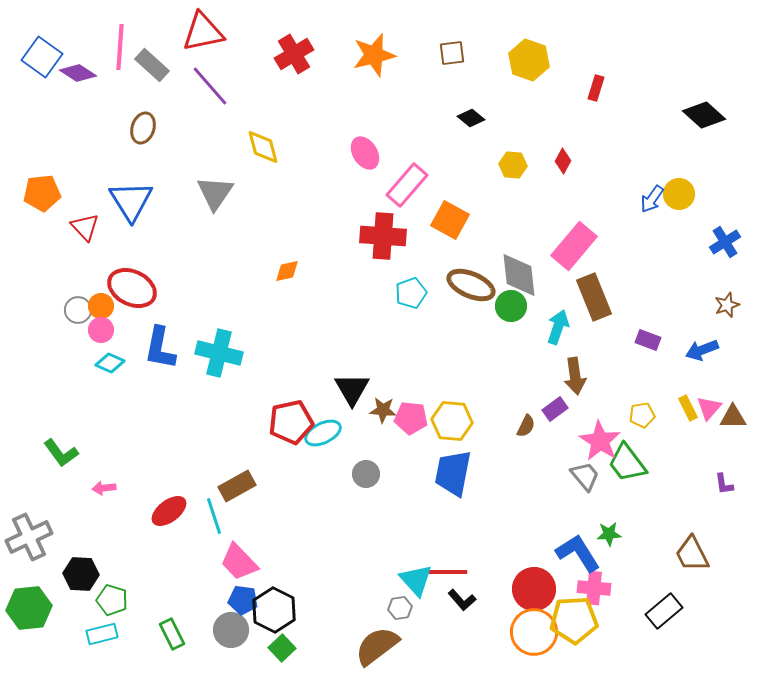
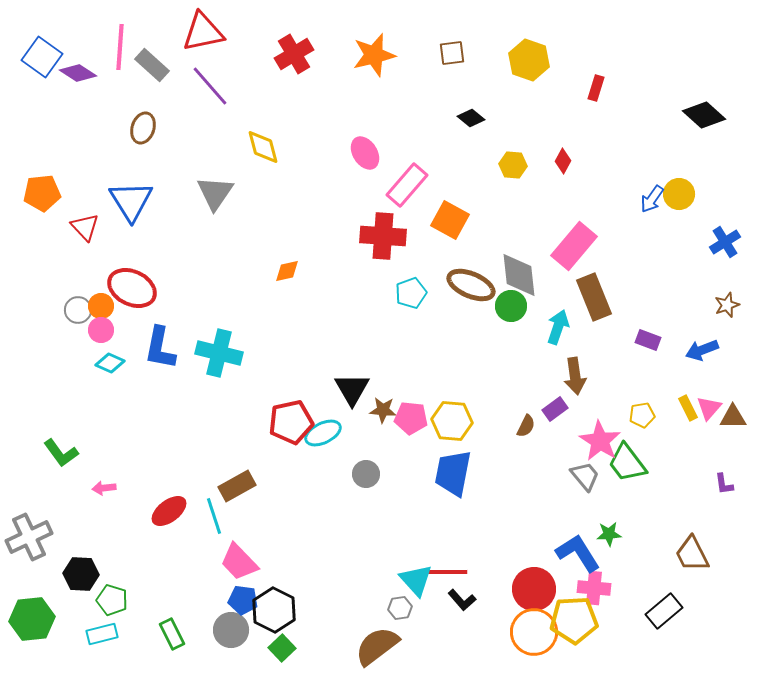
green hexagon at (29, 608): moved 3 px right, 11 px down
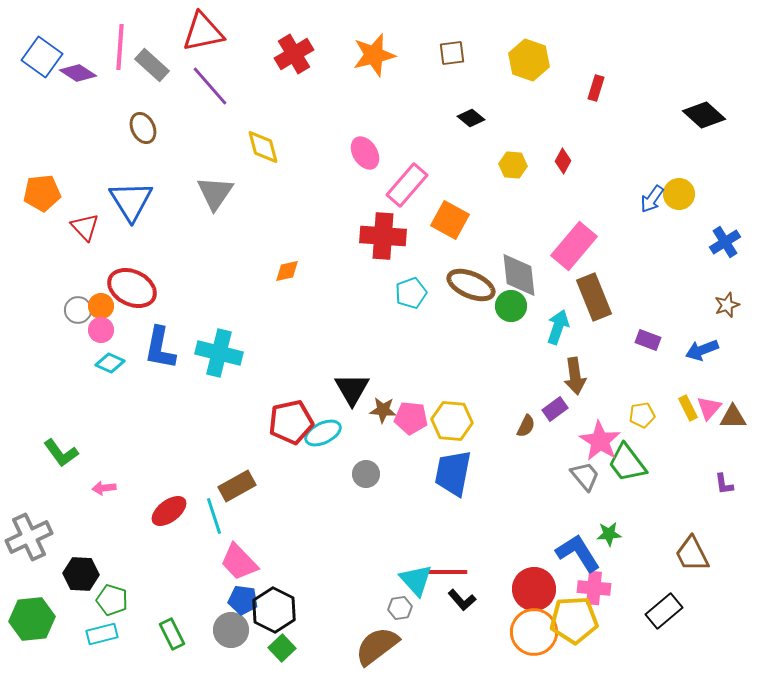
brown ellipse at (143, 128): rotated 44 degrees counterclockwise
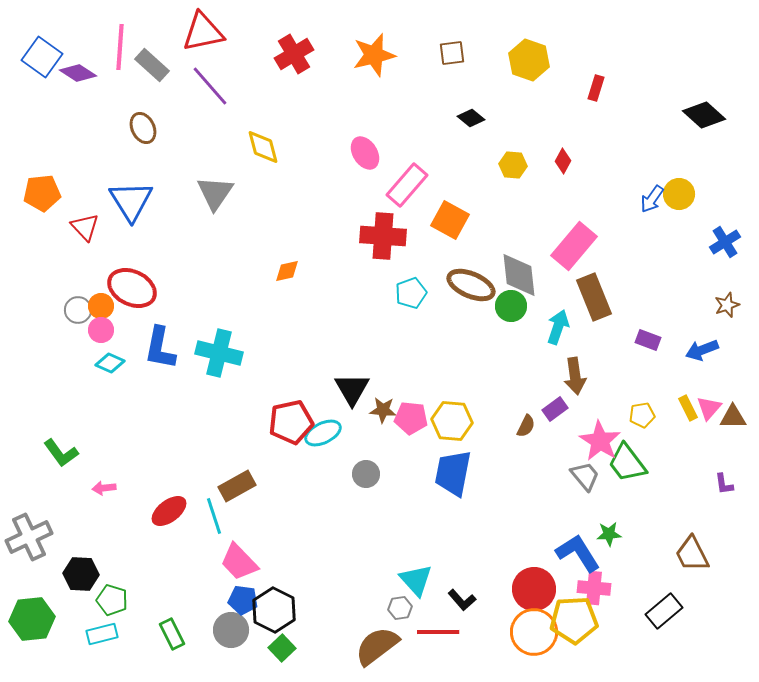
red line at (446, 572): moved 8 px left, 60 px down
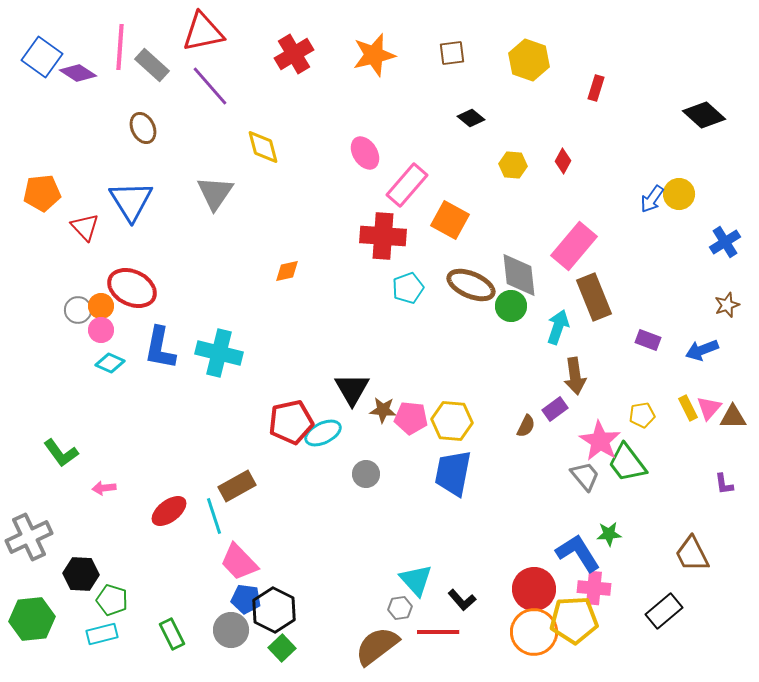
cyan pentagon at (411, 293): moved 3 px left, 5 px up
blue pentagon at (243, 600): moved 3 px right, 1 px up
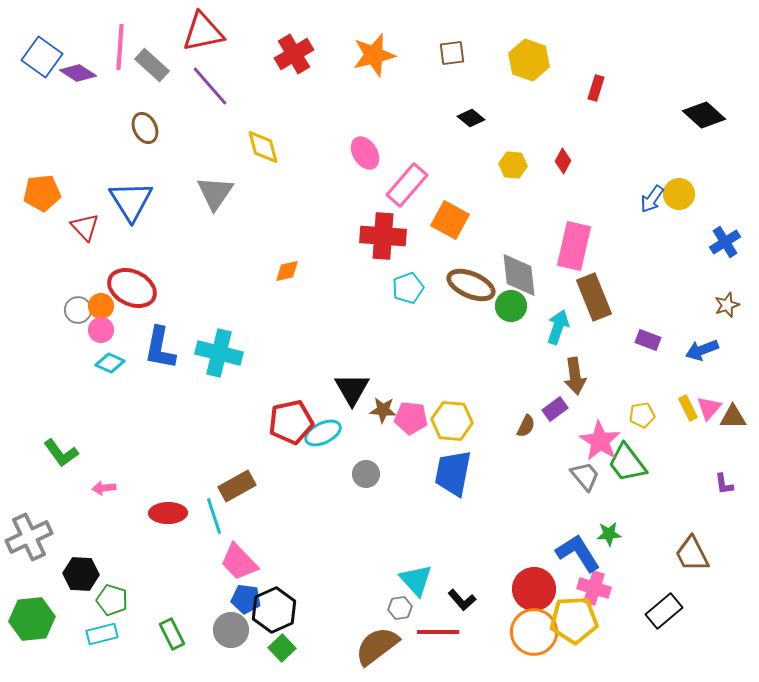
brown ellipse at (143, 128): moved 2 px right
pink rectangle at (574, 246): rotated 27 degrees counterclockwise
red ellipse at (169, 511): moved 1 px left, 2 px down; rotated 36 degrees clockwise
pink cross at (594, 588): rotated 12 degrees clockwise
black hexagon at (274, 610): rotated 9 degrees clockwise
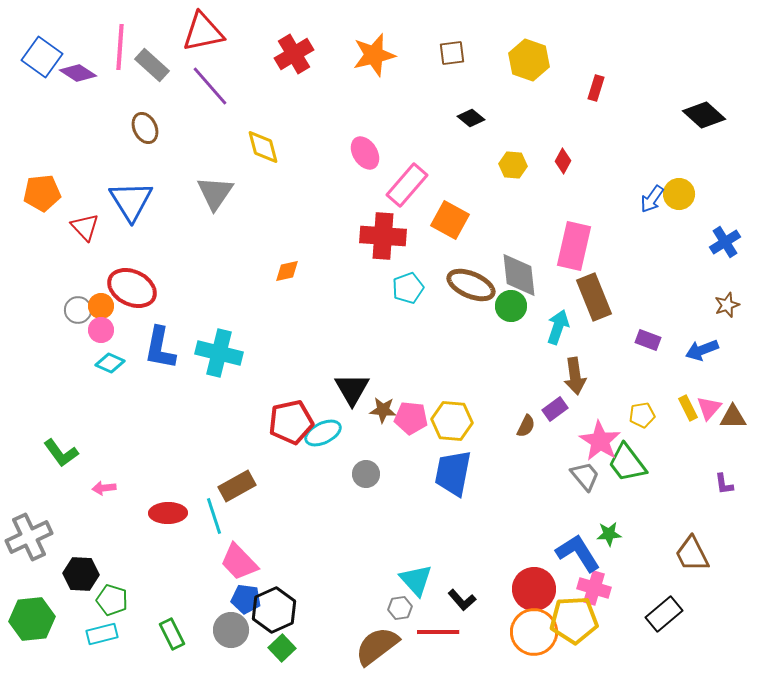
black rectangle at (664, 611): moved 3 px down
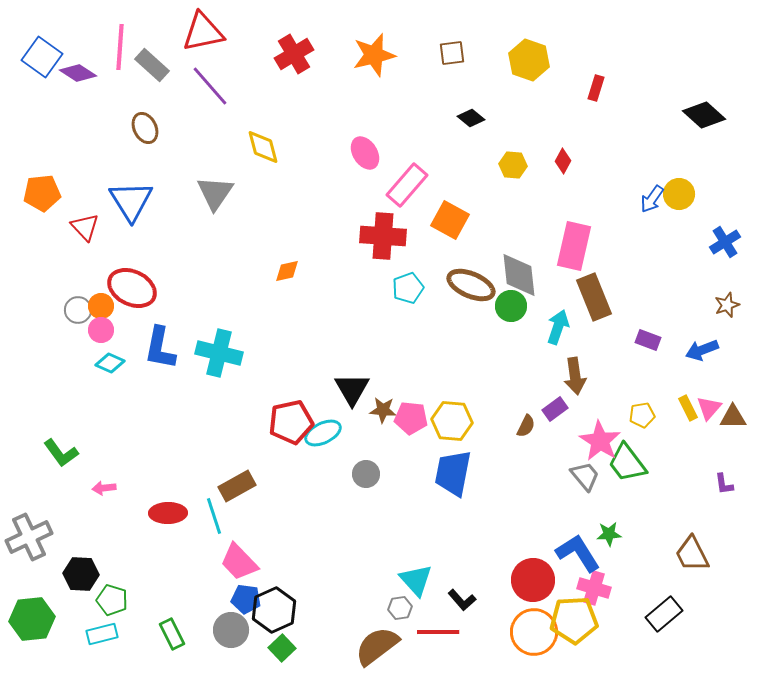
red circle at (534, 589): moved 1 px left, 9 px up
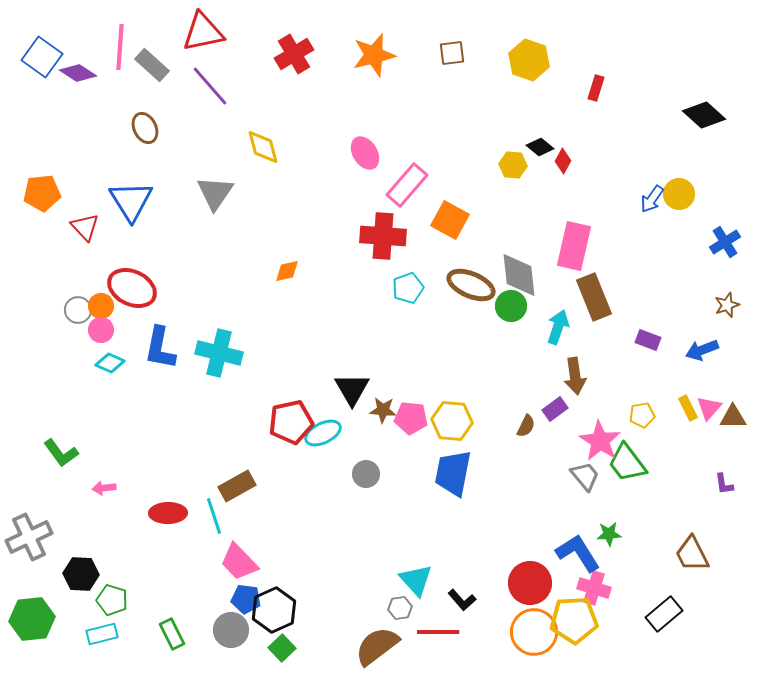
black diamond at (471, 118): moved 69 px right, 29 px down
red circle at (533, 580): moved 3 px left, 3 px down
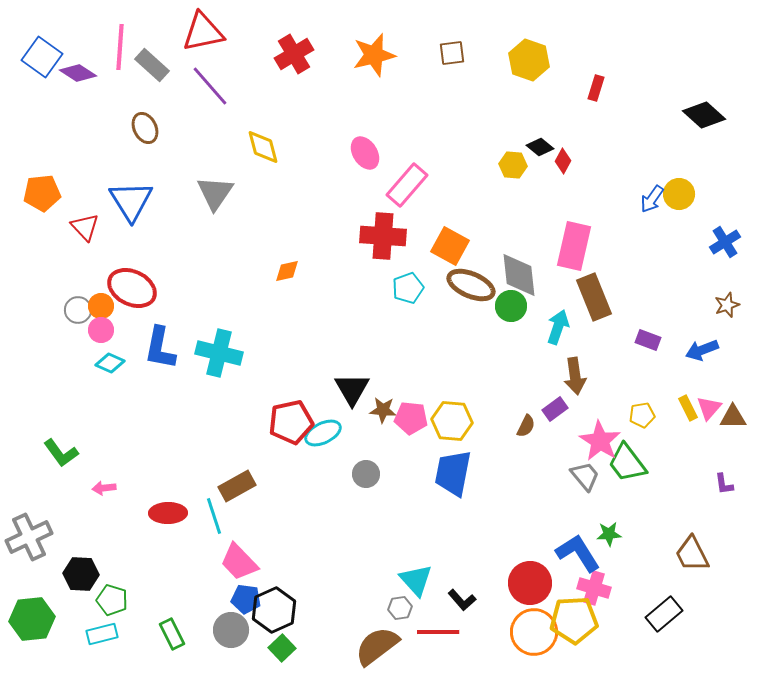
orange square at (450, 220): moved 26 px down
